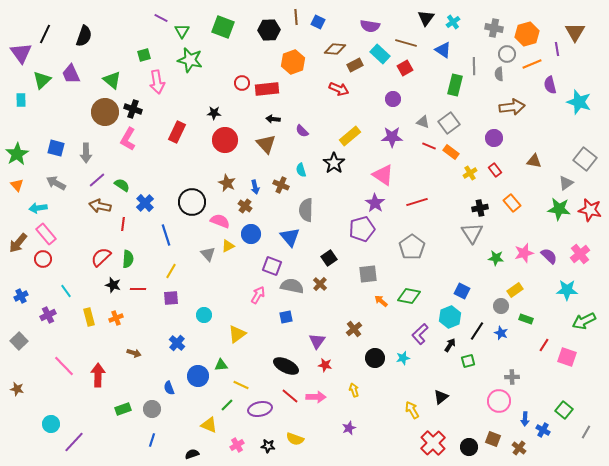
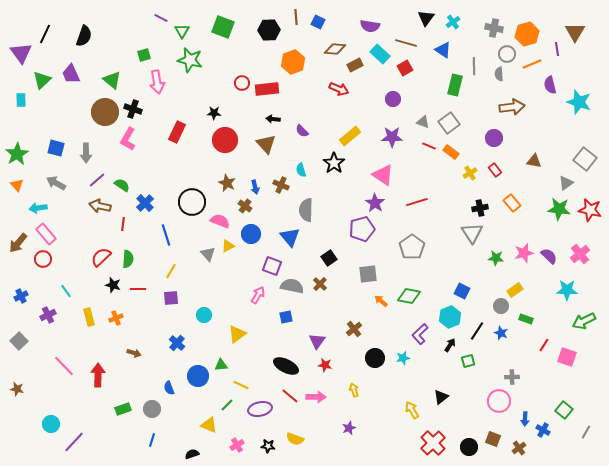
brown cross at (519, 448): rotated 16 degrees clockwise
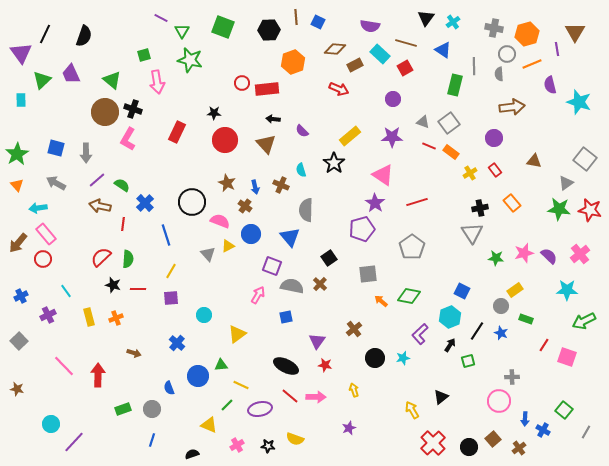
brown square at (493, 439): rotated 28 degrees clockwise
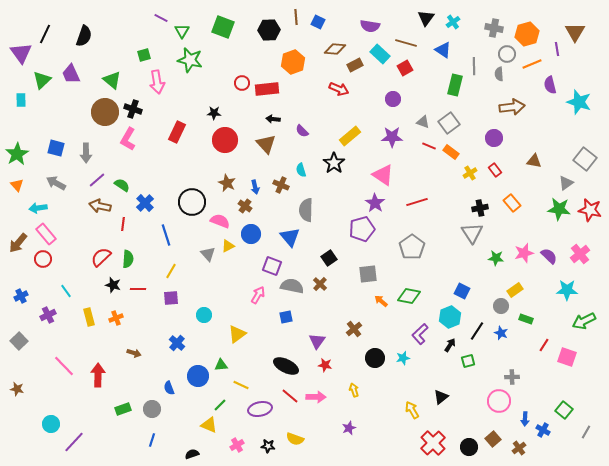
green line at (227, 405): moved 7 px left
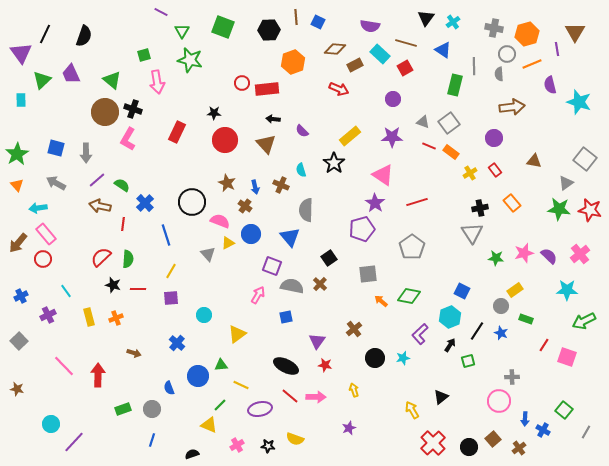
purple line at (161, 18): moved 6 px up
yellow triangle at (228, 246): moved 3 px up
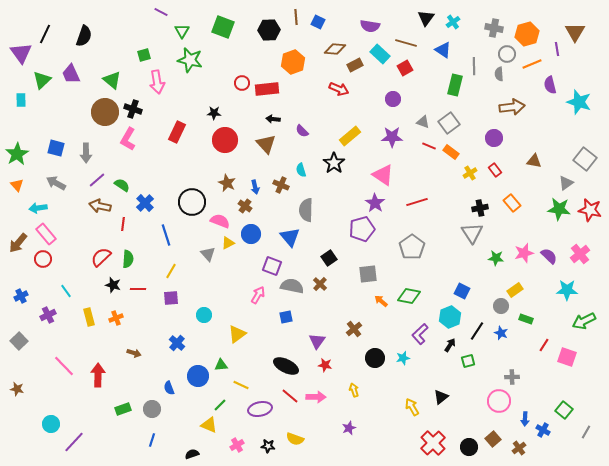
yellow arrow at (412, 410): moved 3 px up
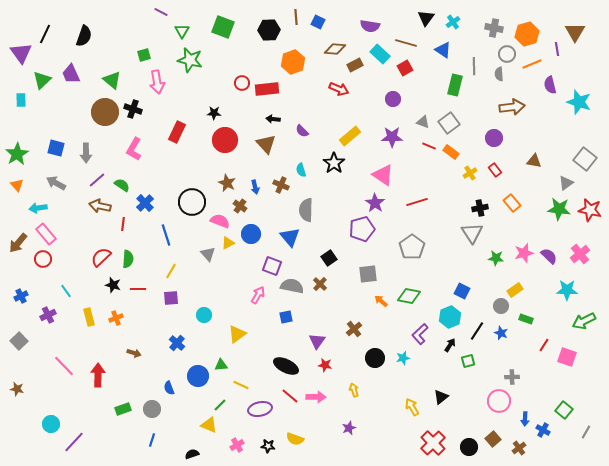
pink L-shape at (128, 139): moved 6 px right, 10 px down
brown cross at (245, 206): moved 5 px left
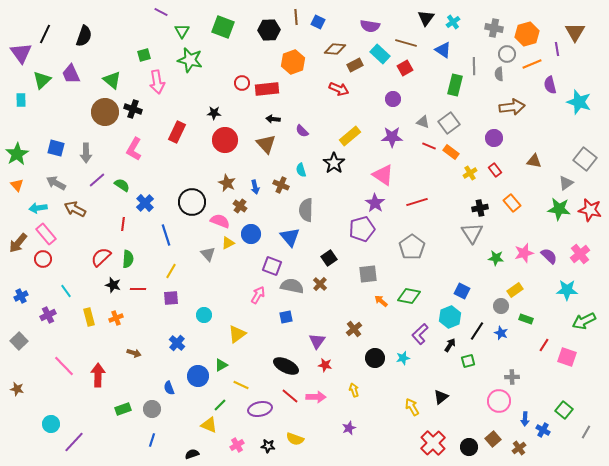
brown arrow at (100, 206): moved 25 px left, 3 px down; rotated 15 degrees clockwise
green triangle at (221, 365): rotated 24 degrees counterclockwise
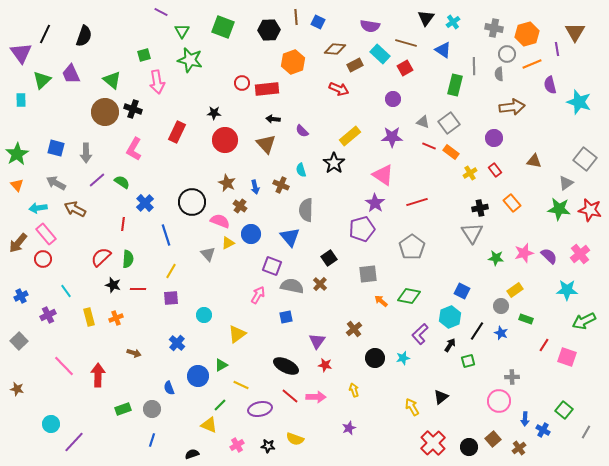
green semicircle at (122, 185): moved 3 px up
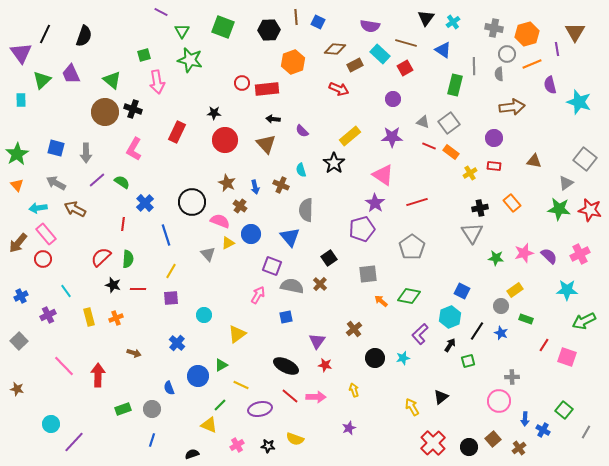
red rectangle at (495, 170): moved 1 px left, 4 px up; rotated 48 degrees counterclockwise
pink cross at (580, 254): rotated 12 degrees clockwise
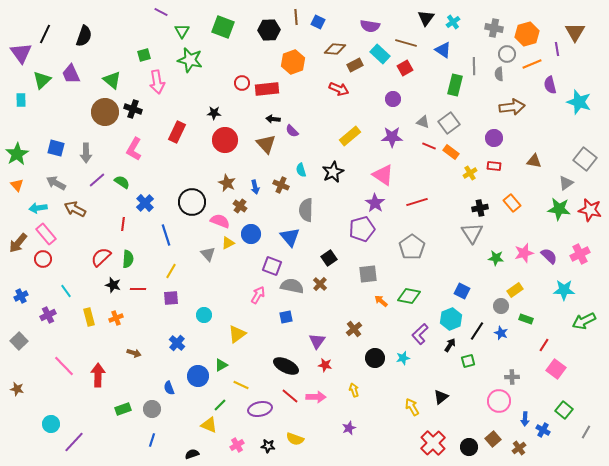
purple semicircle at (302, 131): moved 10 px left
black star at (334, 163): moved 1 px left, 9 px down; rotated 10 degrees clockwise
cyan star at (567, 290): moved 3 px left
cyan hexagon at (450, 317): moved 1 px right, 2 px down
pink square at (567, 357): moved 11 px left, 12 px down; rotated 18 degrees clockwise
